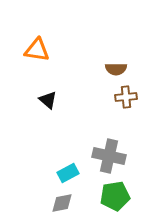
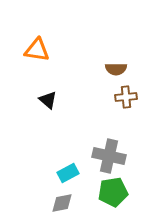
green pentagon: moved 2 px left, 4 px up
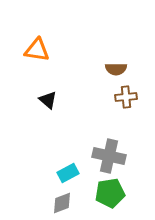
green pentagon: moved 3 px left, 1 px down
gray diamond: rotated 10 degrees counterclockwise
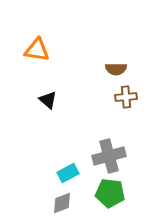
gray cross: rotated 28 degrees counterclockwise
green pentagon: rotated 16 degrees clockwise
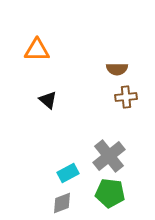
orange triangle: rotated 8 degrees counterclockwise
brown semicircle: moved 1 px right
gray cross: rotated 24 degrees counterclockwise
